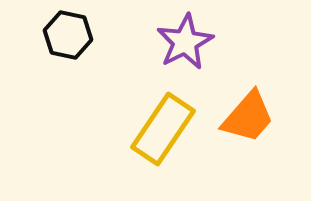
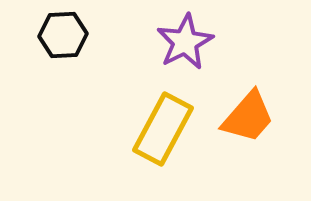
black hexagon: moved 5 px left; rotated 15 degrees counterclockwise
yellow rectangle: rotated 6 degrees counterclockwise
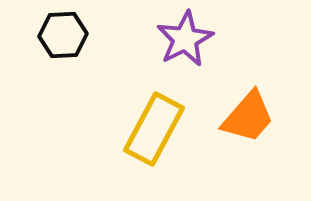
purple star: moved 3 px up
yellow rectangle: moved 9 px left
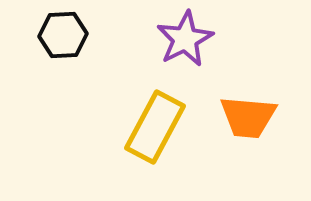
orange trapezoid: rotated 54 degrees clockwise
yellow rectangle: moved 1 px right, 2 px up
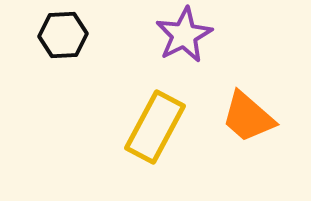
purple star: moved 1 px left, 4 px up
orange trapezoid: rotated 36 degrees clockwise
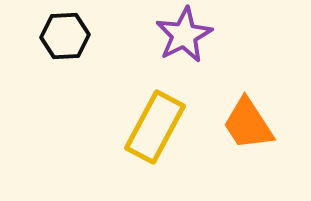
black hexagon: moved 2 px right, 1 px down
orange trapezoid: moved 7 px down; rotated 16 degrees clockwise
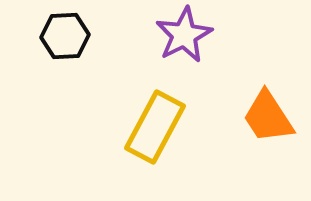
orange trapezoid: moved 20 px right, 7 px up
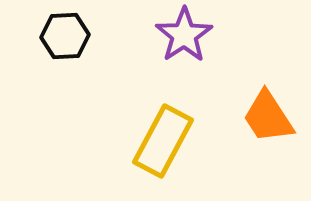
purple star: rotated 6 degrees counterclockwise
yellow rectangle: moved 8 px right, 14 px down
